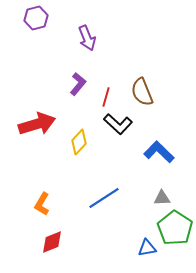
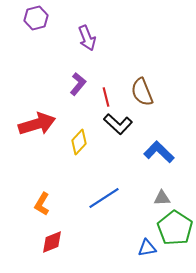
red line: rotated 30 degrees counterclockwise
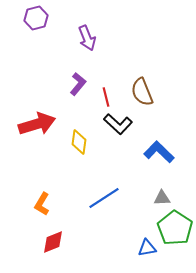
yellow diamond: rotated 35 degrees counterclockwise
red diamond: moved 1 px right
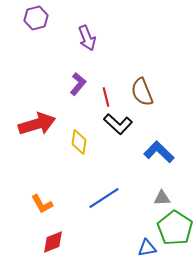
orange L-shape: rotated 60 degrees counterclockwise
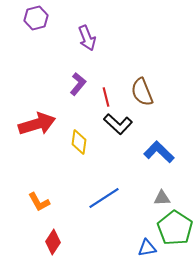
orange L-shape: moved 3 px left, 2 px up
red diamond: rotated 35 degrees counterclockwise
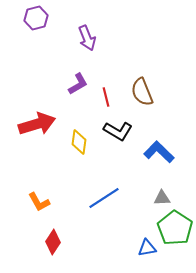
purple L-shape: rotated 20 degrees clockwise
black L-shape: moved 7 px down; rotated 12 degrees counterclockwise
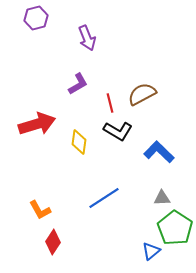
brown semicircle: moved 2 px down; rotated 84 degrees clockwise
red line: moved 4 px right, 6 px down
orange L-shape: moved 1 px right, 8 px down
blue triangle: moved 4 px right, 3 px down; rotated 30 degrees counterclockwise
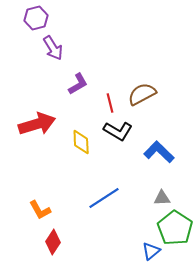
purple arrow: moved 34 px left, 10 px down; rotated 10 degrees counterclockwise
yellow diamond: moved 2 px right; rotated 10 degrees counterclockwise
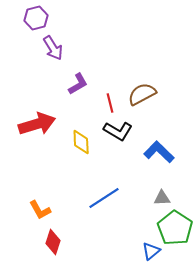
red diamond: rotated 15 degrees counterclockwise
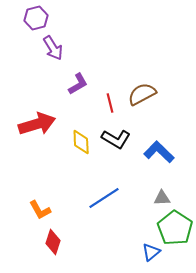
black L-shape: moved 2 px left, 8 px down
blue triangle: moved 1 px down
